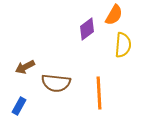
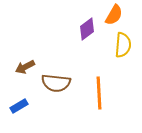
blue rectangle: rotated 30 degrees clockwise
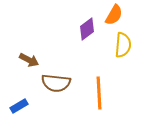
brown arrow: moved 4 px right, 7 px up; rotated 126 degrees counterclockwise
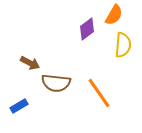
brown arrow: moved 1 px right, 3 px down
orange line: rotated 32 degrees counterclockwise
